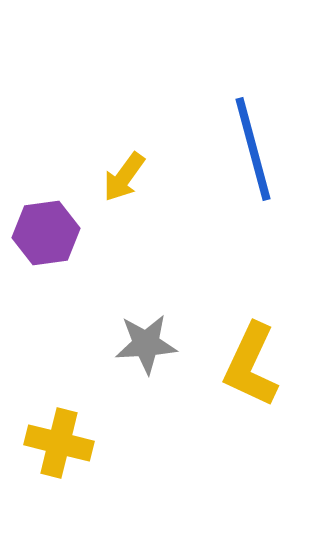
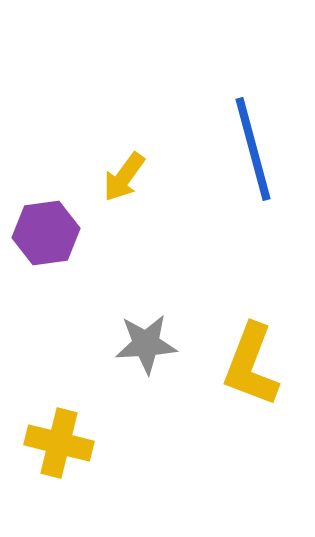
yellow L-shape: rotated 4 degrees counterclockwise
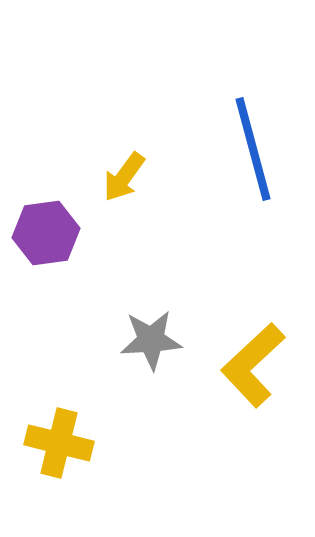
gray star: moved 5 px right, 4 px up
yellow L-shape: moved 2 px right; rotated 26 degrees clockwise
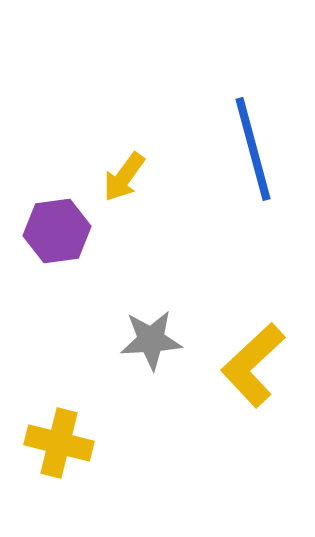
purple hexagon: moved 11 px right, 2 px up
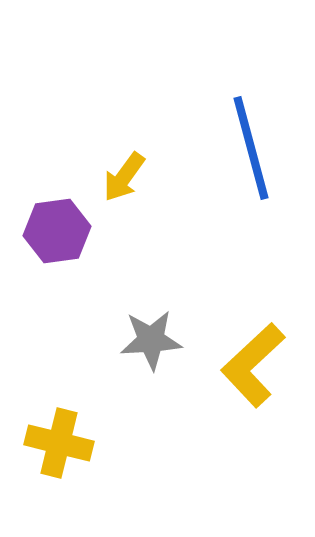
blue line: moved 2 px left, 1 px up
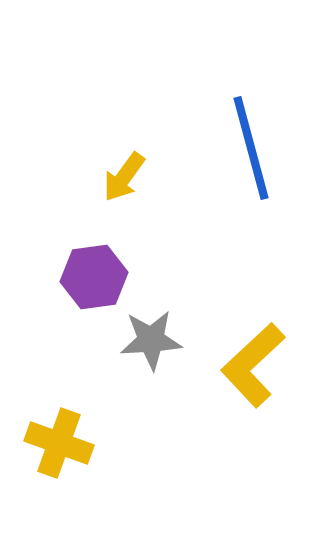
purple hexagon: moved 37 px right, 46 px down
yellow cross: rotated 6 degrees clockwise
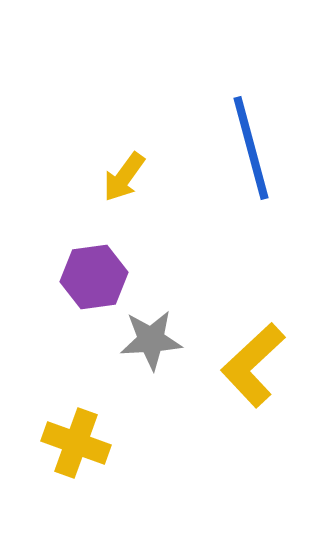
yellow cross: moved 17 px right
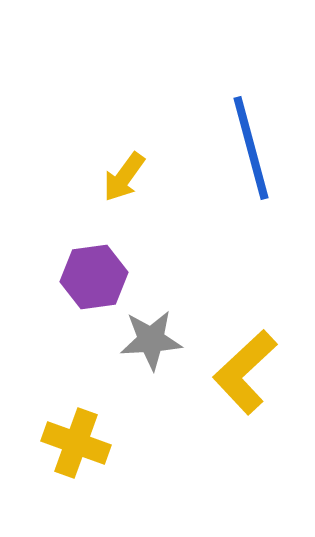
yellow L-shape: moved 8 px left, 7 px down
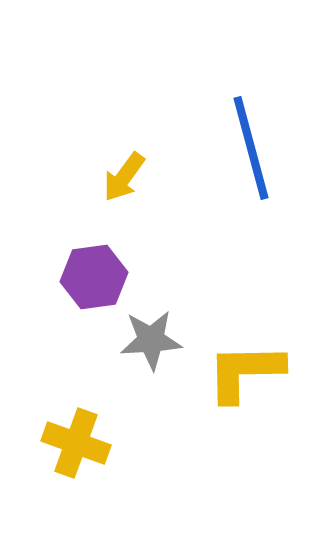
yellow L-shape: rotated 42 degrees clockwise
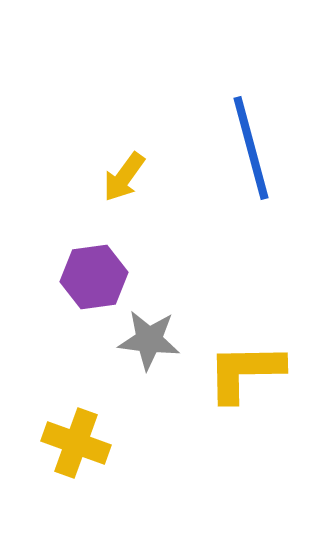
gray star: moved 2 px left; rotated 10 degrees clockwise
